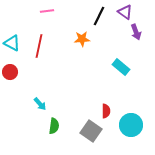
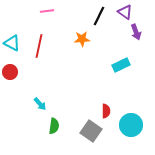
cyan rectangle: moved 2 px up; rotated 66 degrees counterclockwise
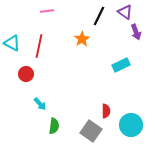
orange star: rotated 28 degrees counterclockwise
red circle: moved 16 px right, 2 px down
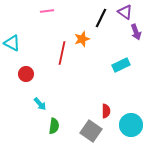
black line: moved 2 px right, 2 px down
orange star: rotated 14 degrees clockwise
red line: moved 23 px right, 7 px down
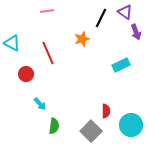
red line: moved 14 px left; rotated 35 degrees counterclockwise
gray square: rotated 10 degrees clockwise
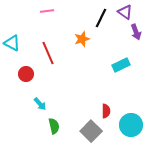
green semicircle: rotated 21 degrees counterclockwise
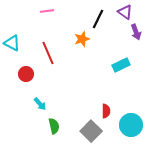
black line: moved 3 px left, 1 px down
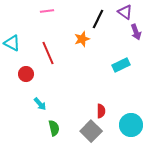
red semicircle: moved 5 px left
green semicircle: moved 2 px down
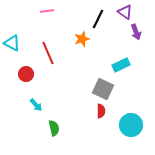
cyan arrow: moved 4 px left, 1 px down
gray square: moved 12 px right, 42 px up; rotated 20 degrees counterclockwise
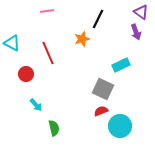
purple triangle: moved 16 px right
red semicircle: rotated 112 degrees counterclockwise
cyan circle: moved 11 px left, 1 px down
